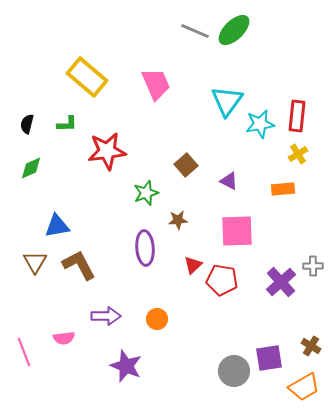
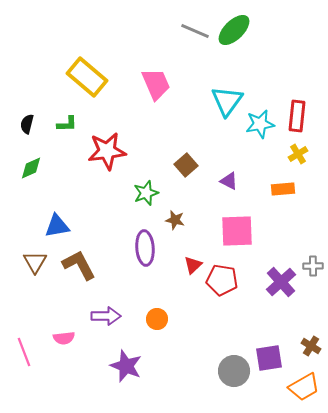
brown star: moved 3 px left; rotated 18 degrees clockwise
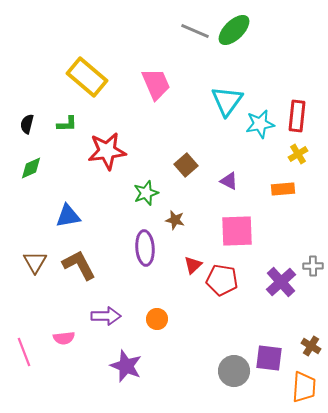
blue triangle: moved 11 px right, 10 px up
purple square: rotated 16 degrees clockwise
orange trapezoid: rotated 56 degrees counterclockwise
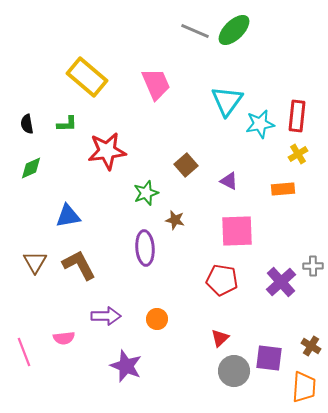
black semicircle: rotated 24 degrees counterclockwise
red triangle: moved 27 px right, 73 px down
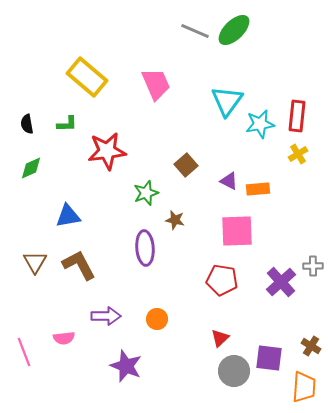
orange rectangle: moved 25 px left
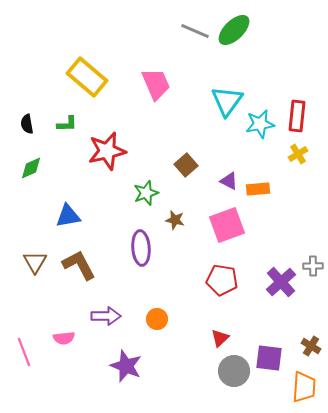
red star: rotated 6 degrees counterclockwise
pink square: moved 10 px left, 6 px up; rotated 18 degrees counterclockwise
purple ellipse: moved 4 px left
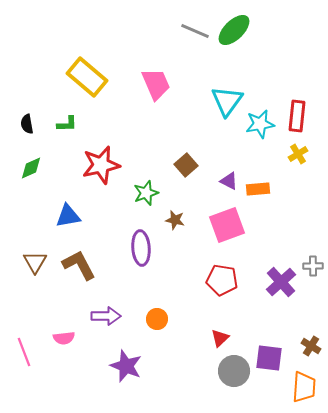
red star: moved 6 px left, 14 px down
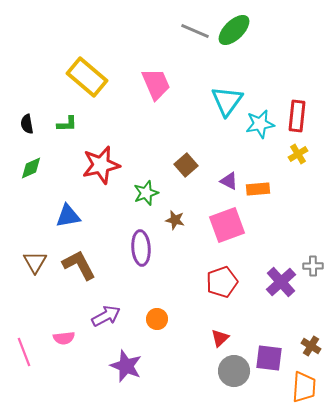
red pentagon: moved 2 px down; rotated 28 degrees counterclockwise
purple arrow: rotated 28 degrees counterclockwise
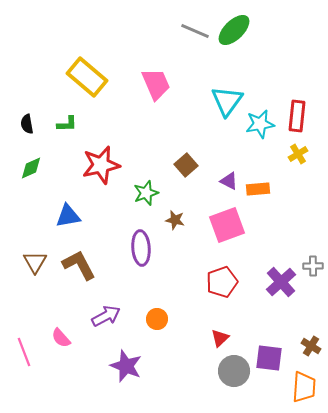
pink semicircle: moved 3 px left; rotated 55 degrees clockwise
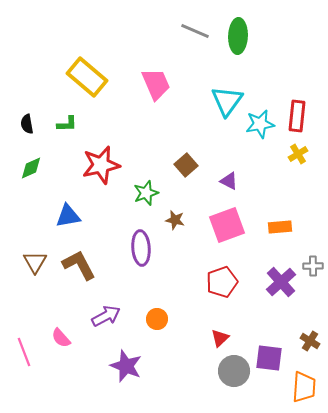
green ellipse: moved 4 px right, 6 px down; rotated 44 degrees counterclockwise
orange rectangle: moved 22 px right, 38 px down
brown cross: moved 1 px left, 5 px up
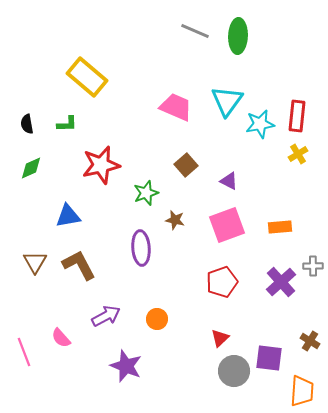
pink trapezoid: moved 20 px right, 23 px down; rotated 44 degrees counterclockwise
orange trapezoid: moved 2 px left, 4 px down
